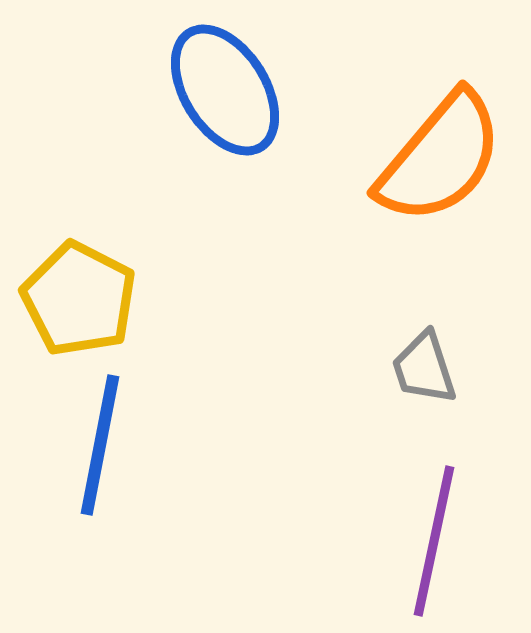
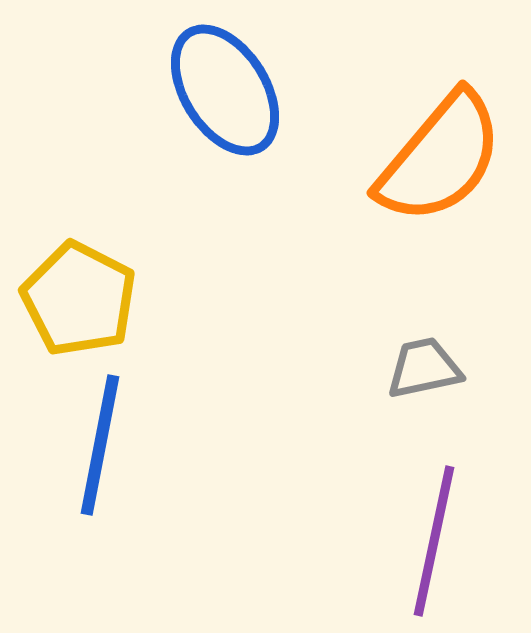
gray trapezoid: rotated 96 degrees clockwise
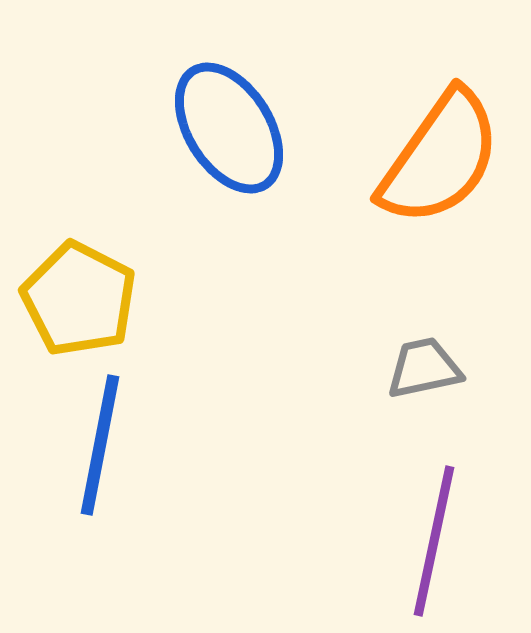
blue ellipse: moved 4 px right, 38 px down
orange semicircle: rotated 5 degrees counterclockwise
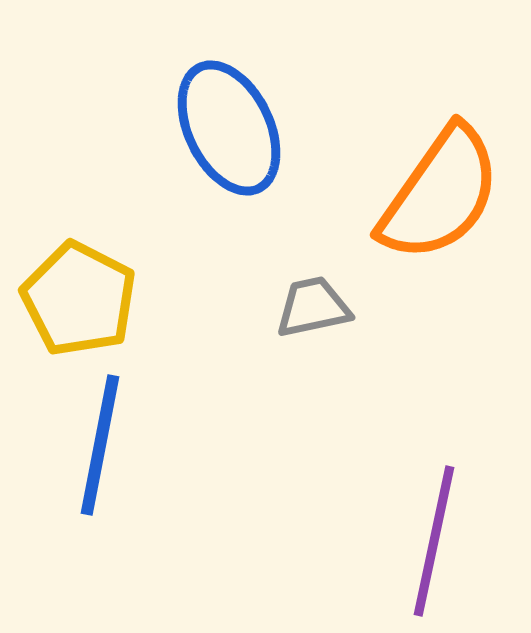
blue ellipse: rotated 6 degrees clockwise
orange semicircle: moved 36 px down
gray trapezoid: moved 111 px left, 61 px up
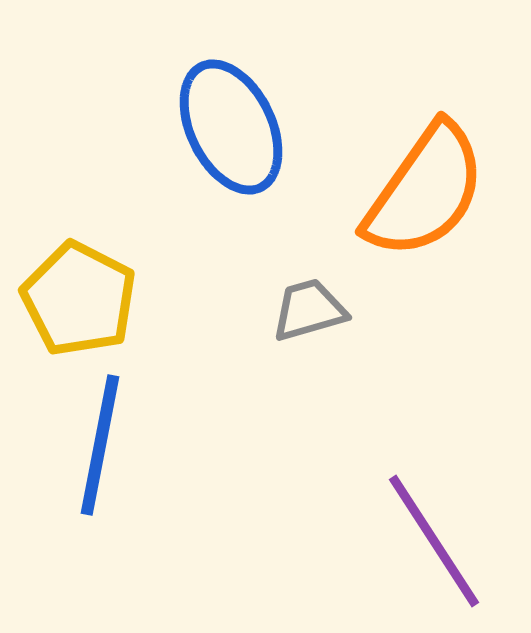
blue ellipse: moved 2 px right, 1 px up
orange semicircle: moved 15 px left, 3 px up
gray trapezoid: moved 4 px left, 3 px down; rotated 4 degrees counterclockwise
purple line: rotated 45 degrees counterclockwise
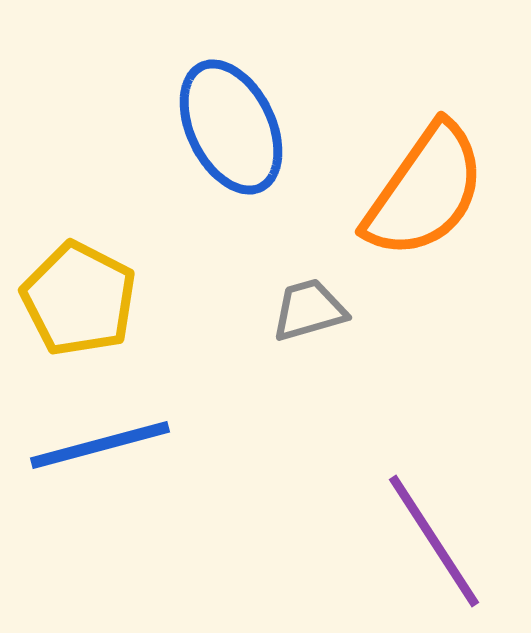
blue line: rotated 64 degrees clockwise
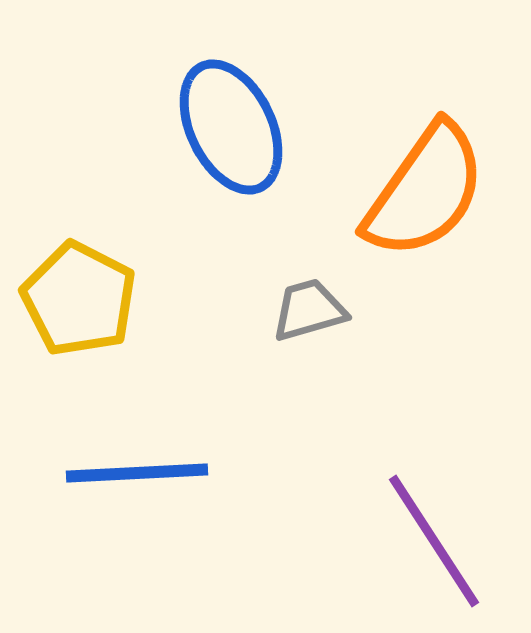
blue line: moved 37 px right, 28 px down; rotated 12 degrees clockwise
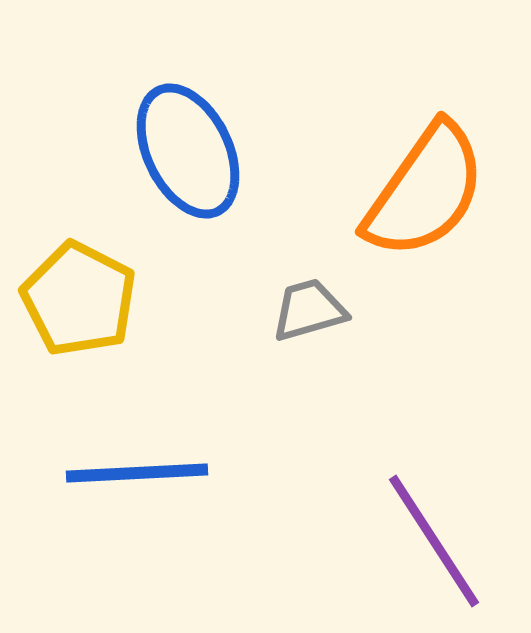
blue ellipse: moved 43 px left, 24 px down
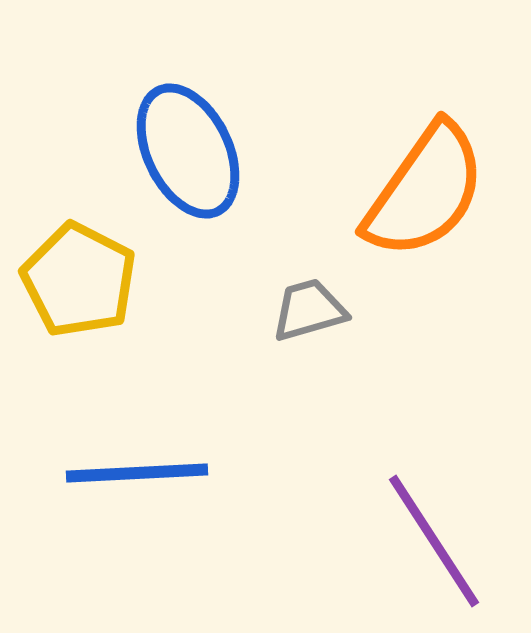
yellow pentagon: moved 19 px up
